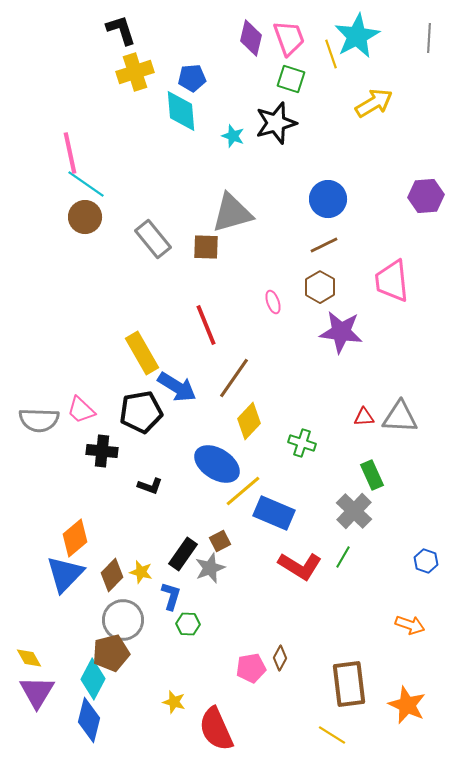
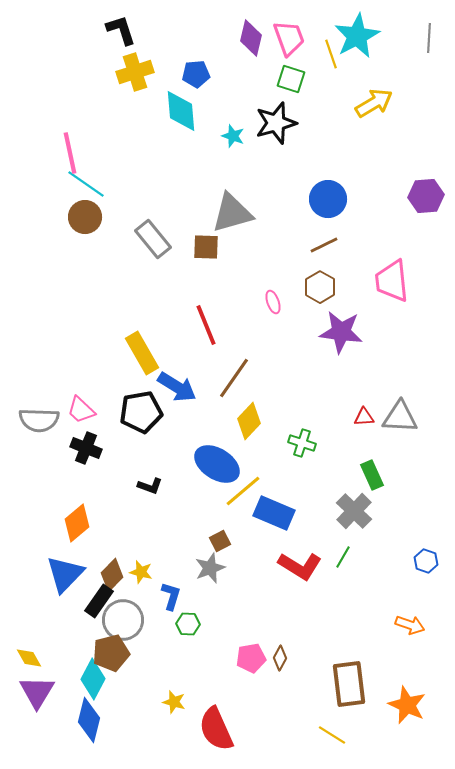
blue pentagon at (192, 78): moved 4 px right, 4 px up
black cross at (102, 451): moved 16 px left, 3 px up; rotated 16 degrees clockwise
orange diamond at (75, 538): moved 2 px right, 15 px up
black rectangle at (183, 554): moved 84 px left, 47 px down
pink pentagon at (251, 668): moved 10 px up
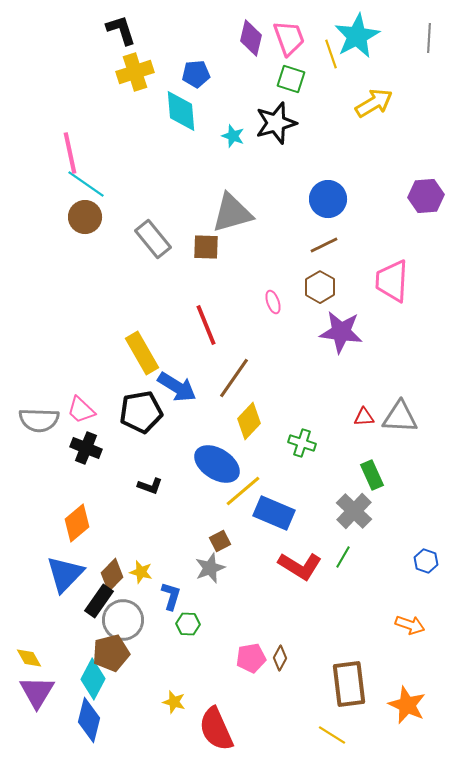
pink trapezoid at (392, 281): rotated 9 degrees clockwise
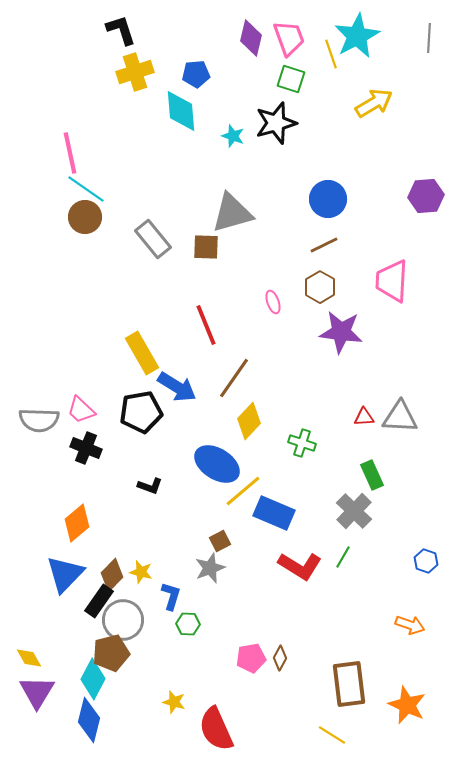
cyan line at (86, 184): moved 5 px down
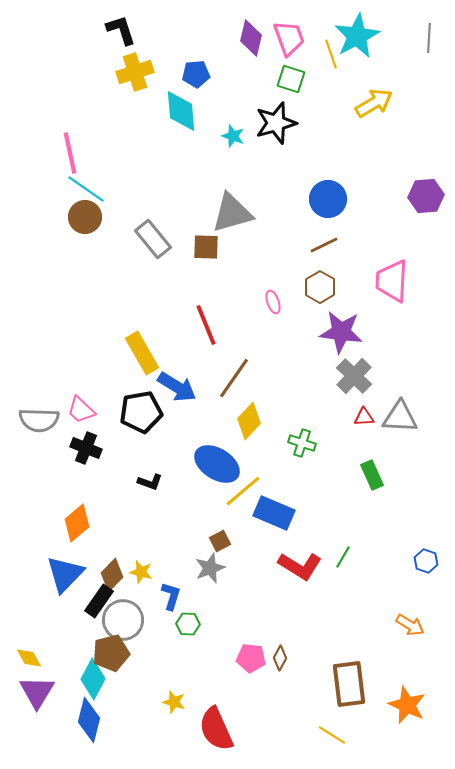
black L-shape at (150, 486): moved 4 px up
gray cross at (354, 511): moved 135 px up
orange arrow at (410, 625): rotated 12 degrees clockwise
pink pentagon at (251, 658): rotated 16 degrees clockwise
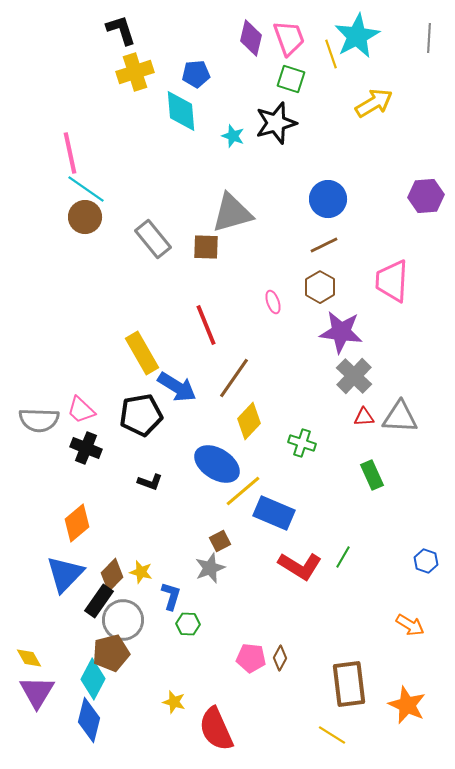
black pentagon at (141, 412): moved 3 px down
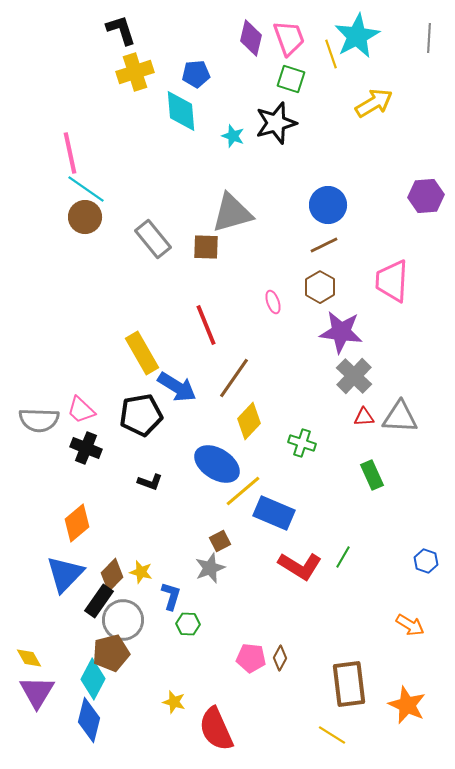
blue circle at (328, 199): moved 6 px down
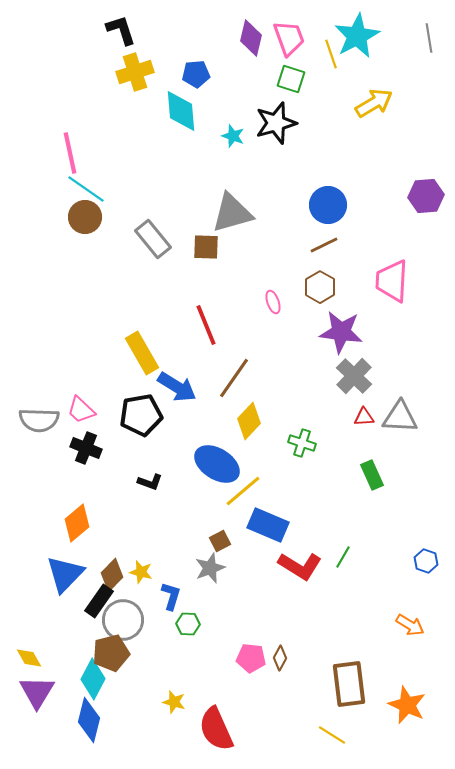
gray line at (429, 38): rotated 12 degrees counterclockwise
blue rectangle at (274, 513): moved 6 px left, 12 px down
